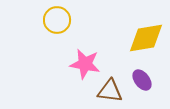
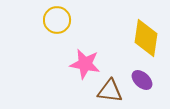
yellow diamond: rotated 72 degrees counterclockwise
purple ellipse: rotated 10 degrees counterclockwise
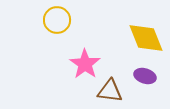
yellow diamond: rotated 30 degrees counterclockwise
pink star: rotated 24 degrees clockwise
purple ellipse: moved 3 px right, 4 px up; rotated 25 degrees counterclockwise
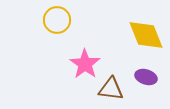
yellow diamond: moved 3 px up
purple ellipse: moved 1 px right, 1 px down
brown triangle: moved 1 px right, 2 px up
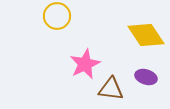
yellow circle: moved 4 px up
yellow diamond: rotated 12 degrees counterclockwise
pink star: rotated 12 degrees clockwise
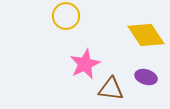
yellow circle: moved 9 px right
